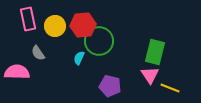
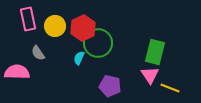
red hexagon: moved 3 px down; rotated 20 degrees counterclockwise
green circle: moved 1 px left, 2 px down
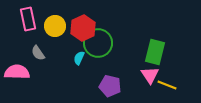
yellow line: moved 3 px left, 3 px up
